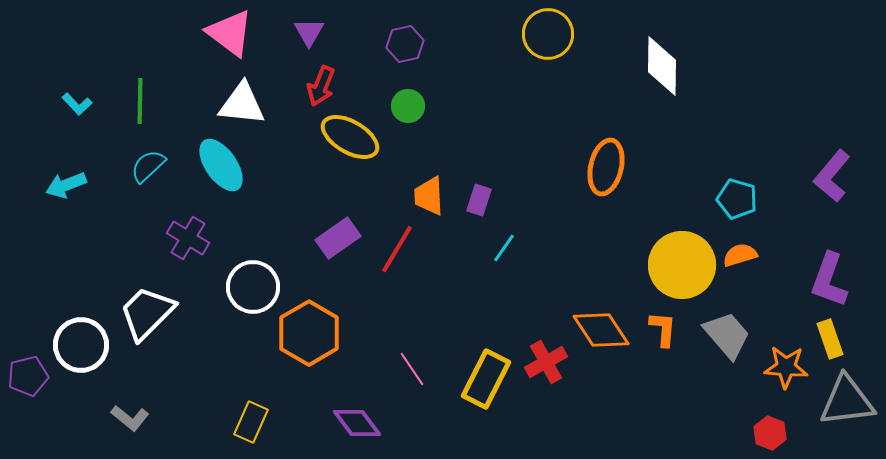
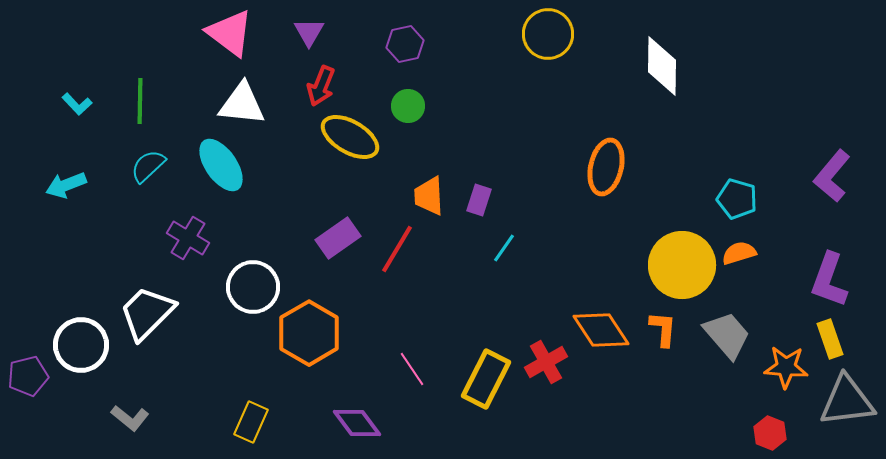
orange semicircle at (740, 255): moved 1 px left, 2 px up
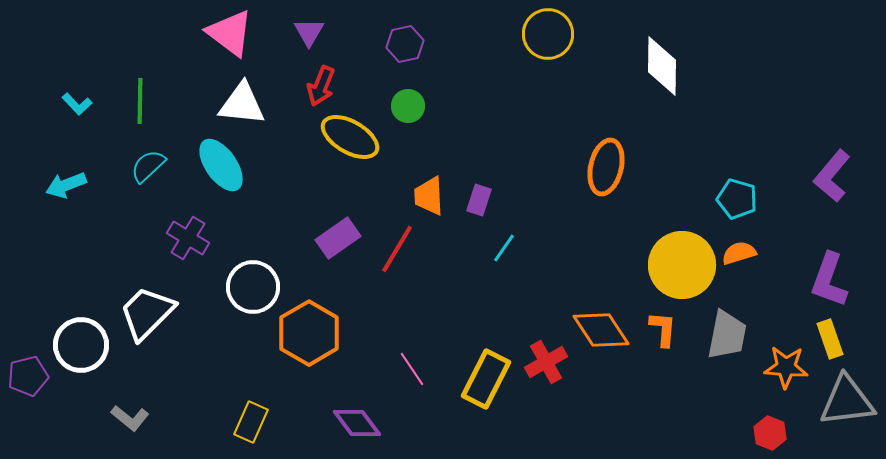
gray trapezoid at (727, 335): rotated 52 degrees clockwise
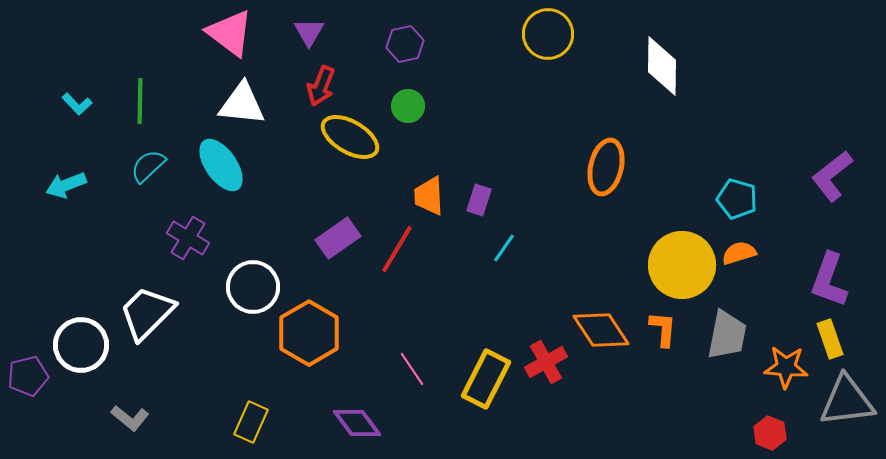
purple L-shape at (832, 176): rotated 12 degrees clockwise
